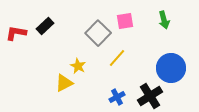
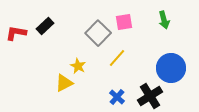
pink square: moved 1 px left, 1 px down
blue cross: rotated 21 degrees counterclockwise
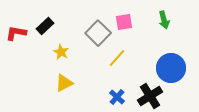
yellow star: moved 17 px left, 14 px up
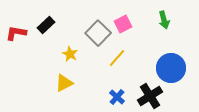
pink square: moved 1 px left, 2 px down; rotated 18 degrees counterclockwise
black rectangle: moved 1 px right, 1 px up
yellow star: moved 9 px right, 2 px down
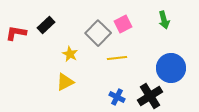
yellow line: rotated 42 degrees clockwise
yellow triangle: moved 1 px right, 1 px up
blue cross: rotated 14 degrees counterclockwise
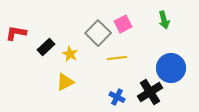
black rectangle: moved 22 px down
black cross: moved 4 px up
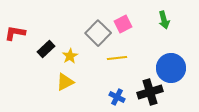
red L-shape: moved 1 px left
black rectangle: moved 2 px down
yellow star: moved 2 px down; rotated 14 degrees clockwise
black cross: rotated 15 degrees clockwise
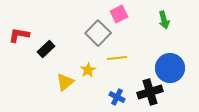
pink square: moved 4 px left, 10 px up
red L-shape: moved 4 px right, 2 px down
yellow star: moved 18 px right, 14 px down
blue circle: moved 1 px left
yellow triangle: rotated 12 degrees counterclockwise
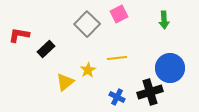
green arrow: rotated 12 degrees clockwise
gray square: moved 11 px left, 9 px up
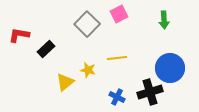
yellow star: rotated 28 degrees counterclockwise
